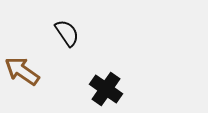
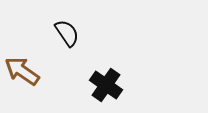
black cross: moved 4 px up
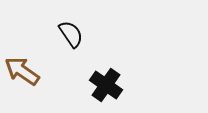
black semicircle: moved 4 px right, 1 px down
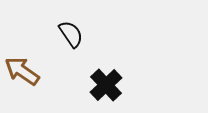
black cross: rotated 12 degrees clockwise
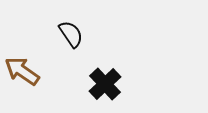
black cross: moved 1 px left, 1 px up
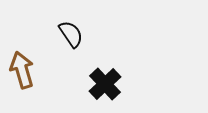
brown arrow: moved 1 px up; rotated 39 degrees clockwise
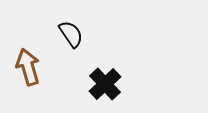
brown arrow: moved 6 px right, 3 px up
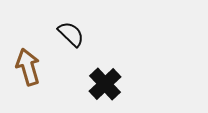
black semicircle: rotated 12 degrees counterclockwise
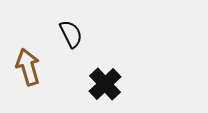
black semicircle: rotated 20 degrees clockwise
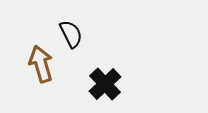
brown arrow: moved 13 px right, 3 px up
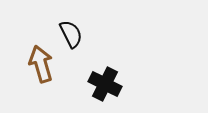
black cross: rotated 20 degrees counterclockwise
